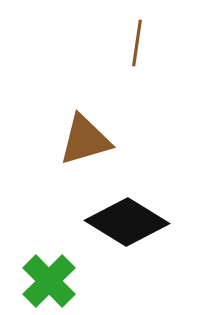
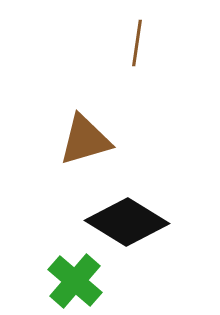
green cross: moved 26 px right; rotated 4 degrees counterclockwise
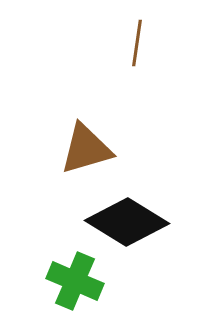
brown triangle: moved 1 px right, 9 px down
green cross: rotated 18 degrees counterclockwise
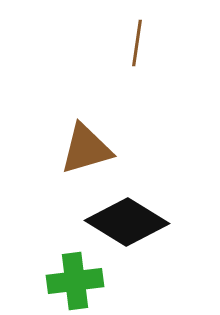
green cross: rotated 30 degrees counterclockwise
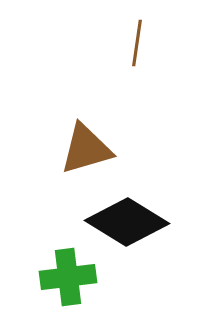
green cross: moved 7 px left, 4 px up
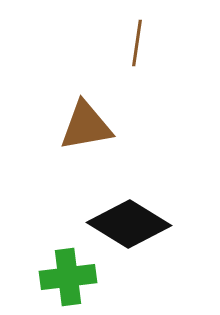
brown triangle: moved 23 px up; rotated 6 degrees clockwise
black diamond: moved 2 px right, 2 px down
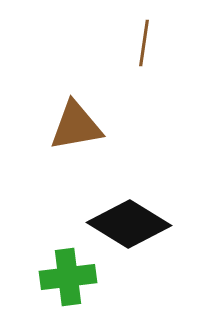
brown line: moved 7 px right
brown triangle: moved 10 px left
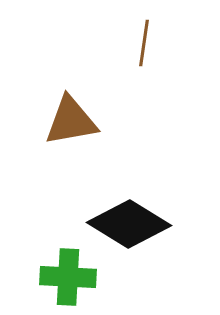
brown triangle: moved 5 px left, 5 px up
green cross: rotated 10 degrees clockwise
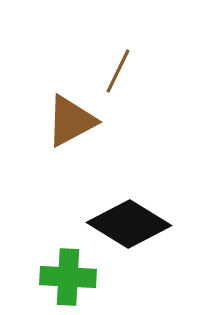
brown line: moved 26 px left, 28 px down; rotated 18 degrees clockwise
brown triangle: rotated 18 degrees counterclockwise
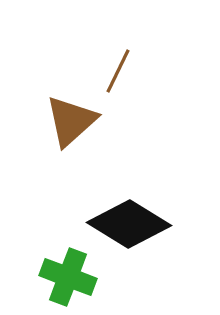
brown triangle: rotated 14 degrees counterclockwise
green cross: rotated 18 degrees clockwise
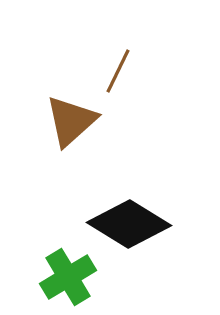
green cross: rotated 38 degrees clockwise
